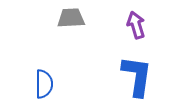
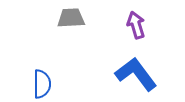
blue L-shape: moved 1 px left, 2 px up; rotated 45 degrees counterclockwise
blue semicircle: moved 2 px left
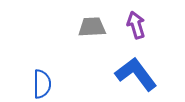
gray trapezoid: moved 21 px right, 9 px down
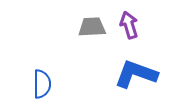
purple arrow: moved 7 px left
blue L-shape: rotated 33 degrees counterclockwise
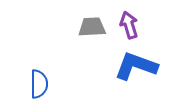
blue L-shape: moved 8 px up
blue semicircle: moved 3 px left
